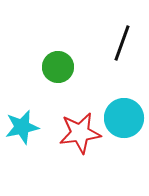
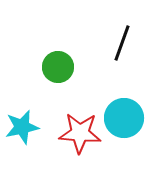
red star: rotated 12 degrees clockwise
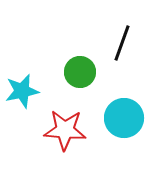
green circle: moved 22 px right, 5 px down
cyan star: moved 36 px up
red star: moved 15 px left, 3 px up
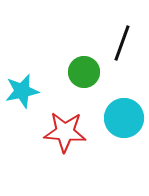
green circle: moved 4 px right
red star: moved 2 px down
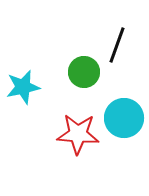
black line: moved 5 px left, 2 px down
cyan star: moved 1 px right, 4 px up
red star: moved 13 px right, 2 px down
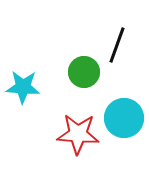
cyan star: rotated 16 degrees clockwise
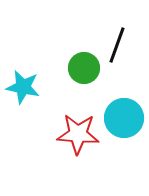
green circle: moved 4 px up
cyan star: rotated 8 degrees clockwise
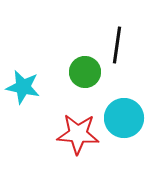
black line: rotated 12 degrees counterclockwise
green circle: moved 1 px right, 4 px down
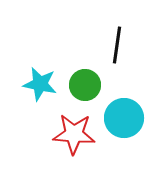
green circle: moved 13 px down
cyan star: moved 17 px right, 3 px up
red star: moved 4 px left
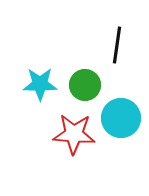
cyan star: rotated 12 degrees counterclockwise
cyan circle: moved 3 px left
